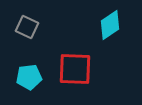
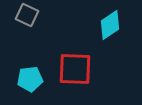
gray square: moved 12 px up
cyan pentagon: moved 1 px right, 2 px down
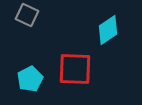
cyan diamond: moved 2 px left, 5 px down
cyan pentagon: rotated 20 degrees counterclockwise
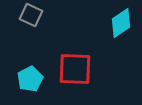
gray square: moved 4 px right
cyan diamond: moved 13 px right, 7 px up
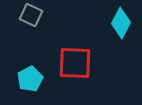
cyan diamond: rotated 28 degrees counterclockwise
red square: moved 6 px up
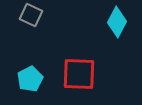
cyan diamond: moved 4 px left, 1 px up
red square: moved 4 px right, 11 px down
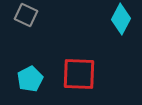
gray square: moved 5 px left
cyan diamond: moved 4 px right, 3 px up
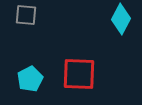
gray square: rotated 20 degrees counterclockwise
